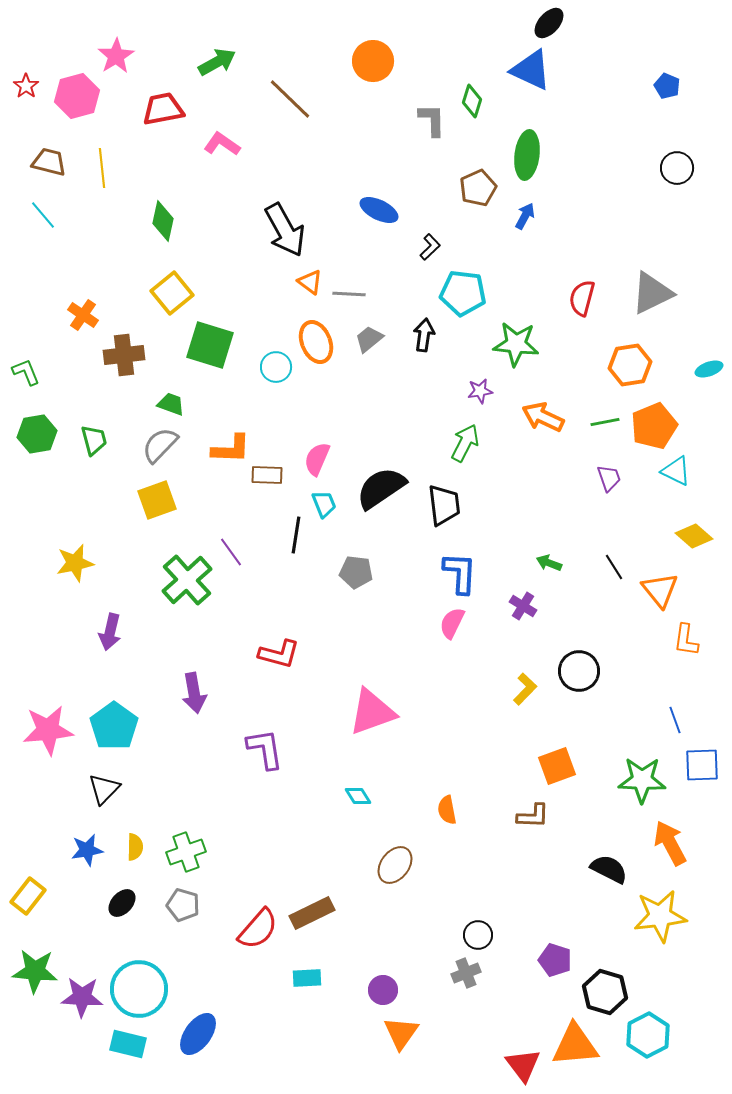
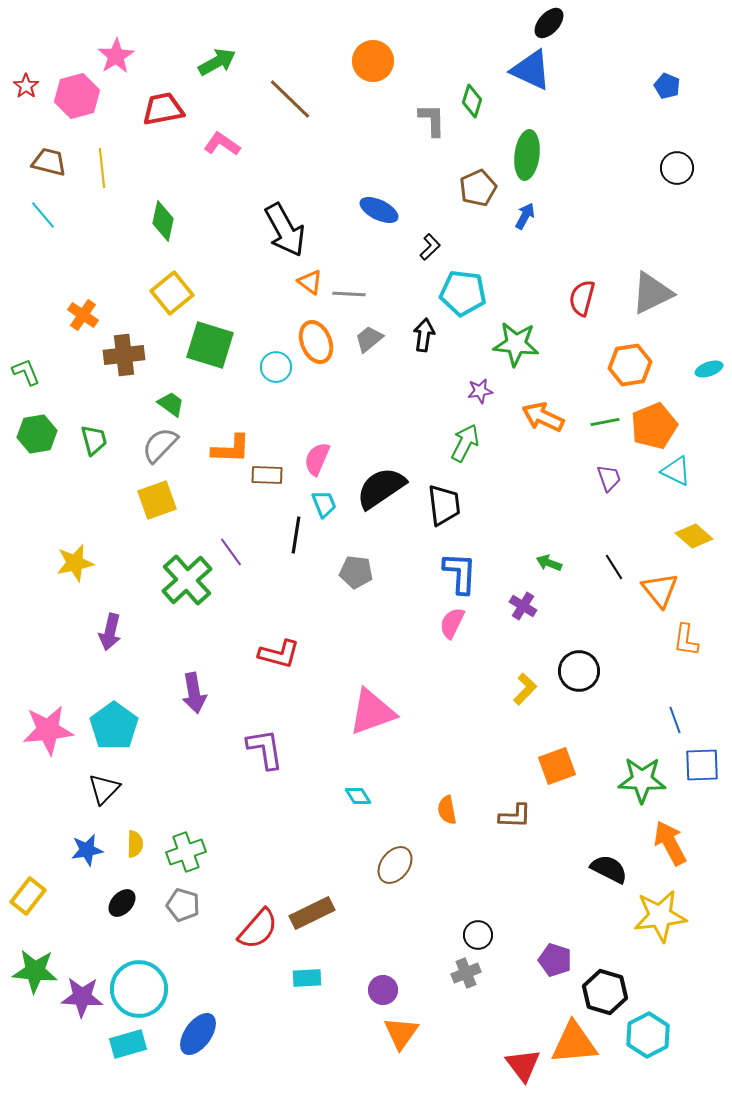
green trapezoid at (171, 404): rotated 16 degrees clockwise
brown L-shape at (533, 816): moved 18 px left
yellow semicircle at (135, 847): moved 3 px up
cyan rectangle at (128, 1044): rotated 30 degrees counterclockwise
orange triangle at (575, 1045): moved 1 px left, 2 px up
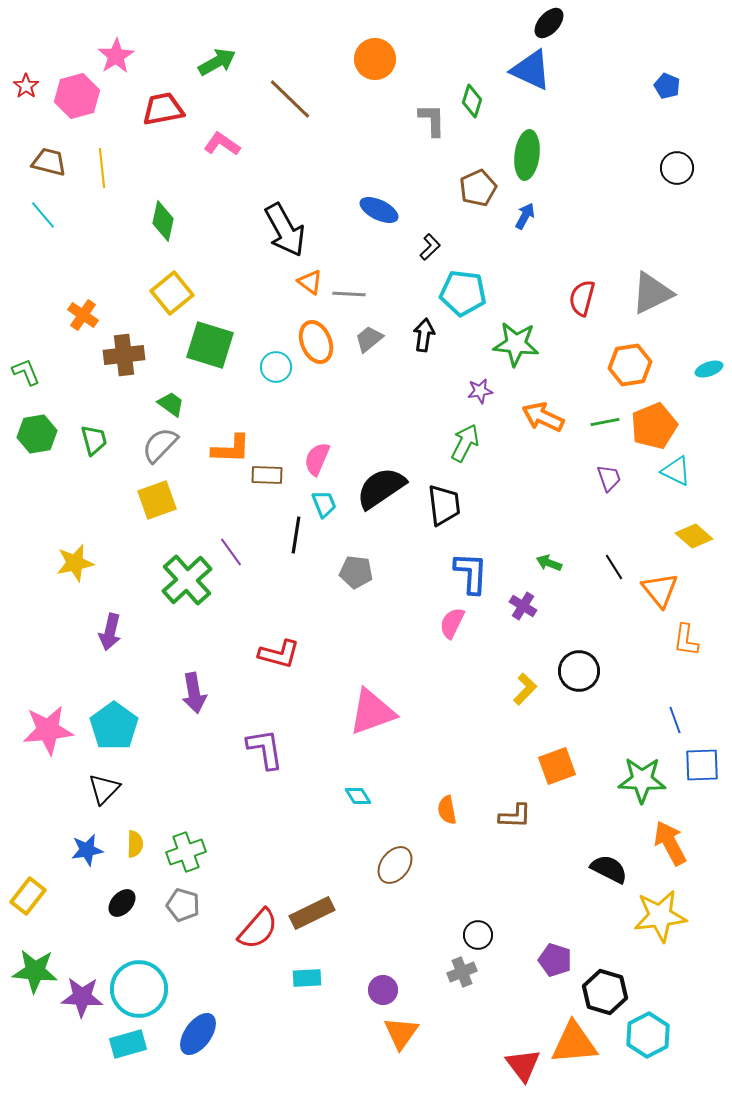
orange circle at (373, 61): moved 2 px right, 2 px up
blue L-shape at (460, 573): moved 11 px right
gray cross at (466, 973): moved 4 px left, 1 px up
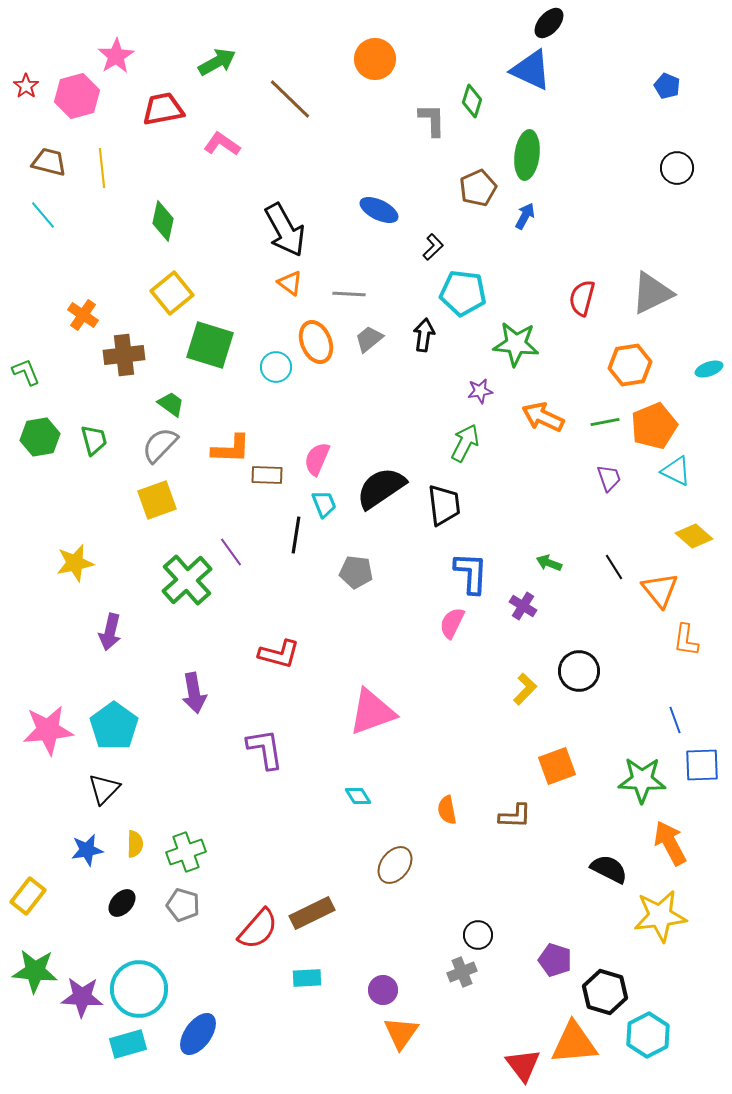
black L-shape at (430, 247): moved 3 px right
orange triangle at (310, 282): moved 20 px left, 1 px down
green hexagon at (37, 434): moved 3 px right, 3 px down
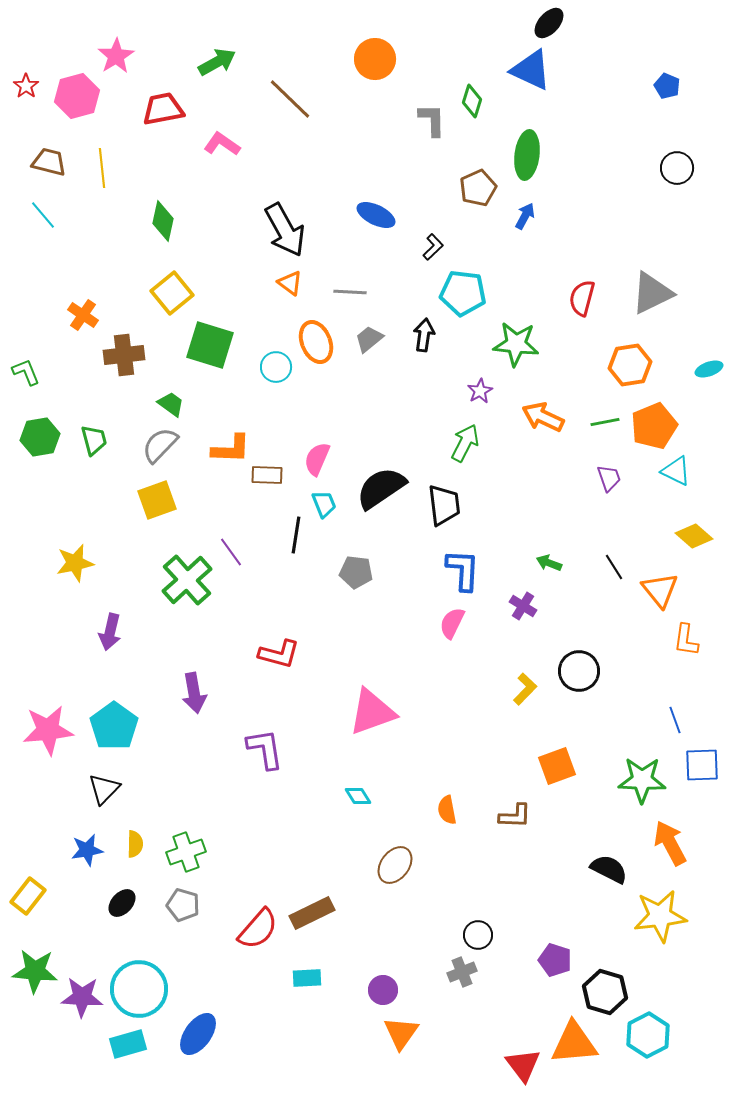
blue ellipse at (379, 210): moved 3 px left, 5 px down
gray line at (349, 294): moved 1 px right, 2 px up
purple star at (480, 391): rotated 20 degrees counterclockwise
blue L-shape at (471, 573): moved 8 px left, 3 px up
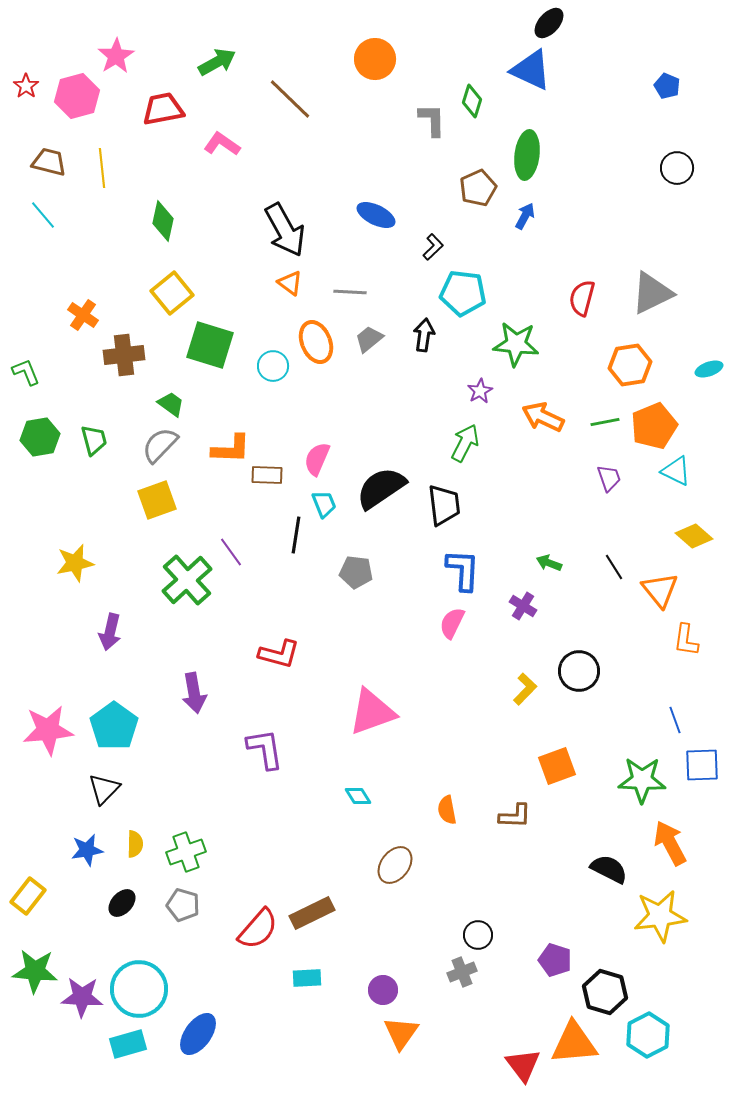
cyan circle at (276, 367): moved 3 px left, 1 px up
